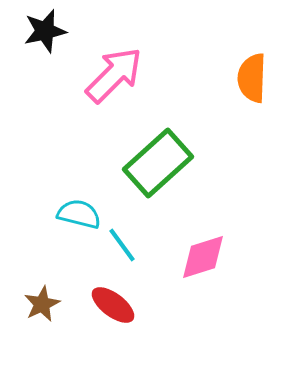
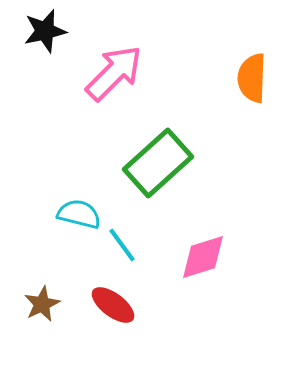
pink arrow: moved 2 px up
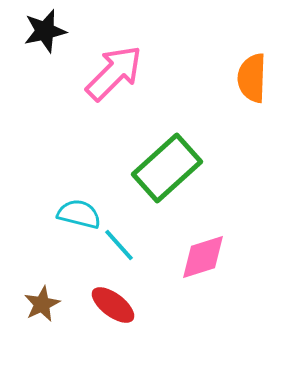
green rectangle: moved 9 px right, 5 px down
cyan line: moved 3 px left; rotated 6 degrees counterclockwise
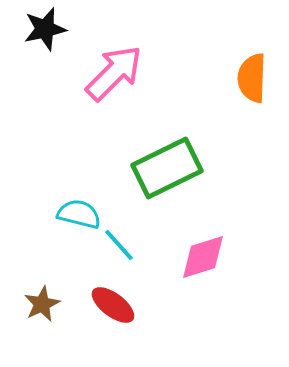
black star: moved 2 px up
green rectangle: rotated 16 degrees clockwise
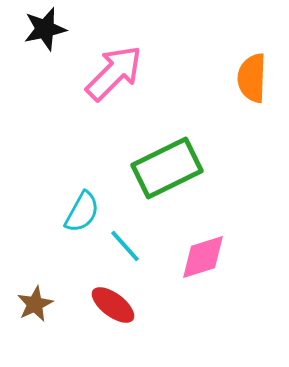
cyan semicircle: moved 3 px right, 2 px up; rotated 105 degrees clockwise
cyan line: moved 6 px right, 1 px down
brown star: moved 7 px left
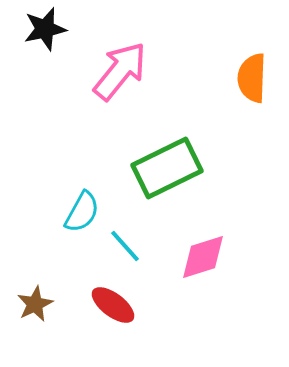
pink arrow: moved 6 px right, 2 px up; rotated 6 degrees counterclockwise
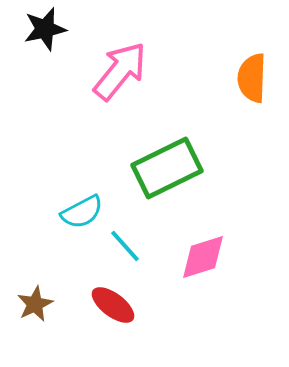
cyan semicircle: rotated 33 degrees clockwise
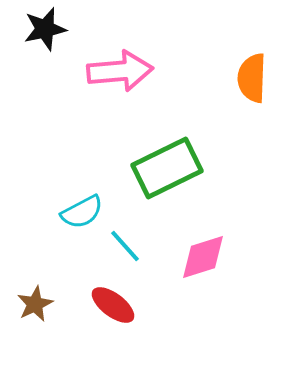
pink arrow: rotated 46 degrees clockwise
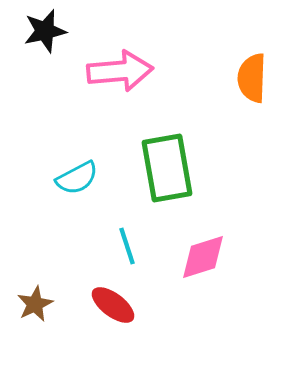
black star: moved 2 px down
green rectangle: rotated 74 degrees counterclockwise
cyan semicircle: moved 5 px left, 34 px up
cyan line: moved 2 px right; rotated 24 degrees clockwise
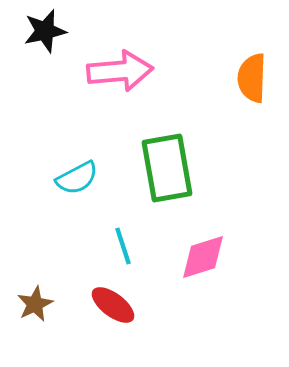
cyan line: moved 4 px left
